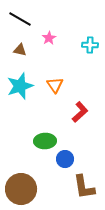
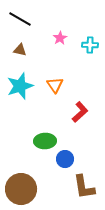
pink star: moved 11 px right
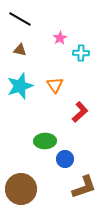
cyan cross: moved 9 px left, 8 px down
brown L-shape: rotated 100 degrees counterclockwise
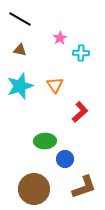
brown circle: moved 13 px right
